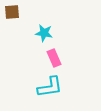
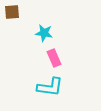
cyan L-shape: rotated 16 degrees clockwise
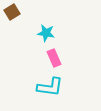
brown square: rotated 28 degrees counterclockwise
cyan star: moved 2 px right
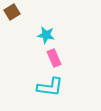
cyan star: moved 2 px down
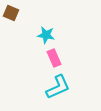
brown square: moved 1 px left, 1 px down; rotated 35 degrees counterclockwise
cyan L-shape: moved 8 px right; rotated 32 degrees counterclockwise
